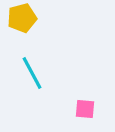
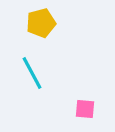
yellow pentagon: moved 19 px right, 5 px down
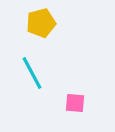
pink square: moved 10 px left, 6 px up
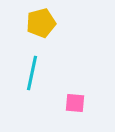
cyan line: rotated 40 degrees clockwise
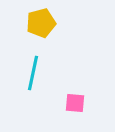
cyan line: moved 1 px right
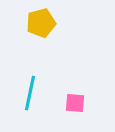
cyan line: moved 3 px left, 20 px down
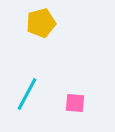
cyan line: moved 3 px left, 1 px down; rotated 16 degrees clockwise
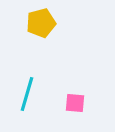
cyan line: rotated 12 degrees counterclockwise
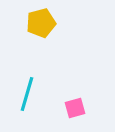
pink square: moved 5 px down; rotated 20 degrees counterclockwise
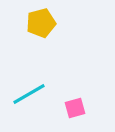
cyan line: moved 2 px right; rotated 44 degrees clockwise
